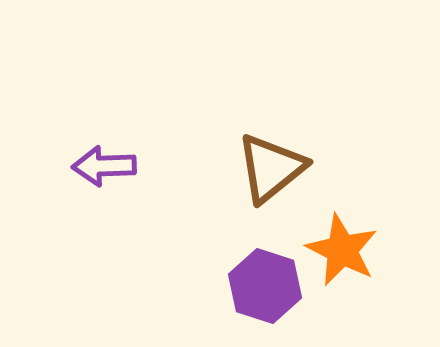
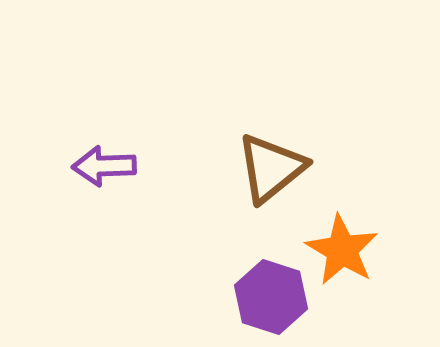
orange star: rotated 4 degrees clockwise
purple hexagon: moved 6 px right, 11 px down
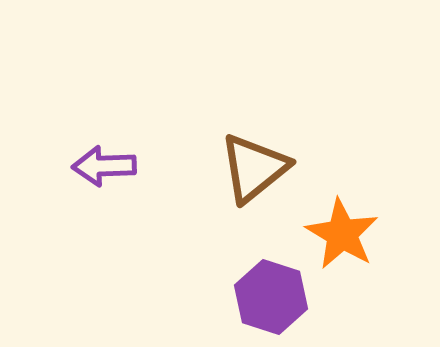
brown triangle: moved 17 px left
orange star: moved 16 px up
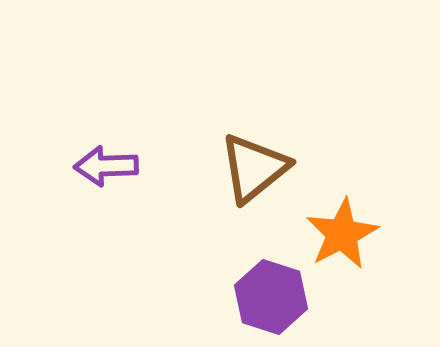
purple arrow: moved 2 px right
orange star: rotated 14 degrees clockwise
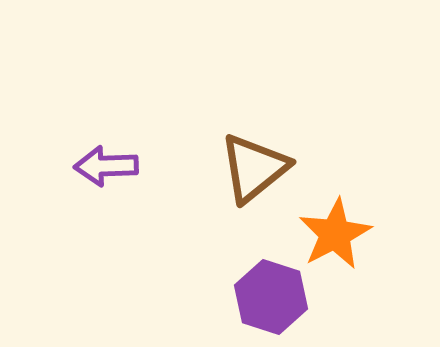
orange star: moved 7 px left
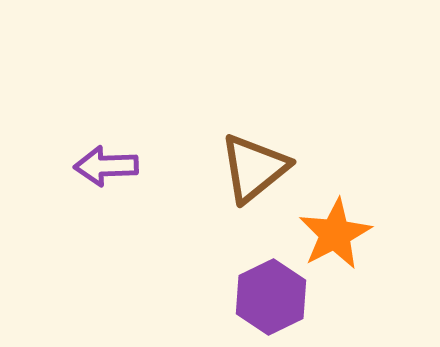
purple hexagon: rotated 16 degrees clockwise
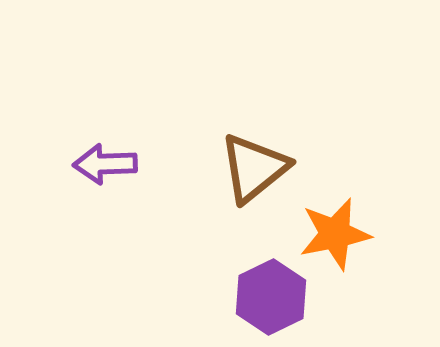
purple arrow: moved 1 px left, 2 px up
orange star: rotated 16 degrees clockwise
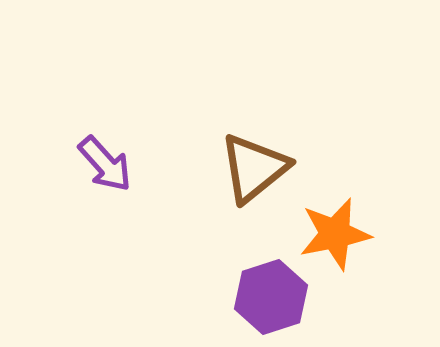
purple arrow: rotated 130 degrees counterclockwise
purple hexagon: rotated 8 degrees clockwise
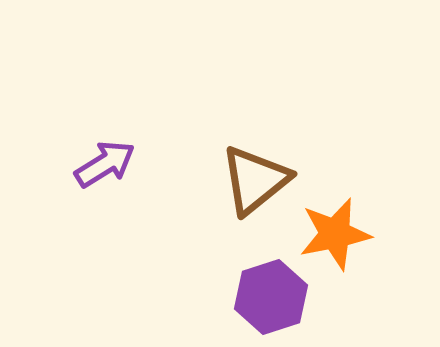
purple arrow: rotated 80 degrees counterclockwise
brown triangle: moved 1 px right, 12 px down
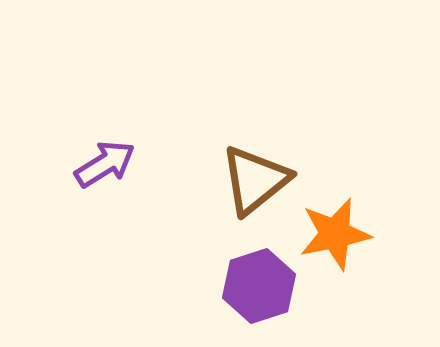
purple hexagon: moved 12 px left, 11 px up
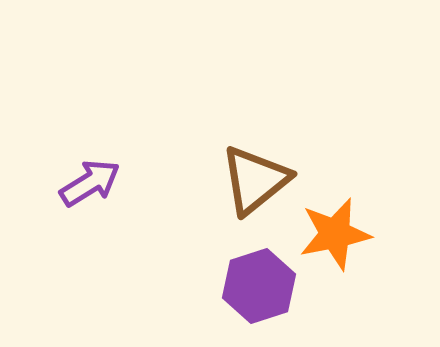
purple arrow: moved 15 px left, 19 px down
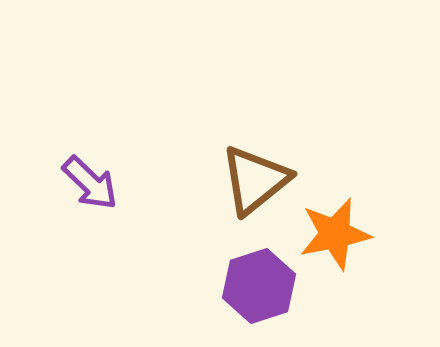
purple arrow: rotated 76 degrees clockwise
